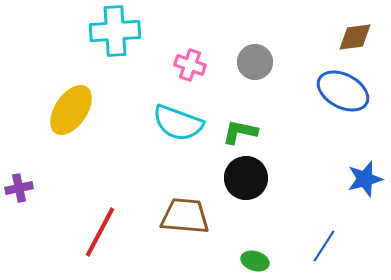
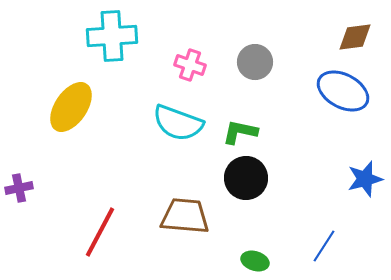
cyan cross: moved 3 px left, 5 px down
yellow ellipse: moved 3 px up
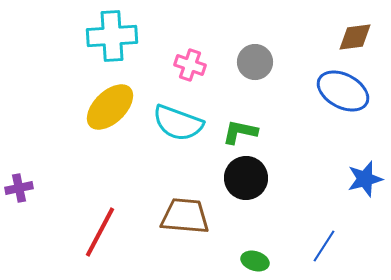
yellow ellipse: moved 39 px right; rotated 12 degrees clockwise
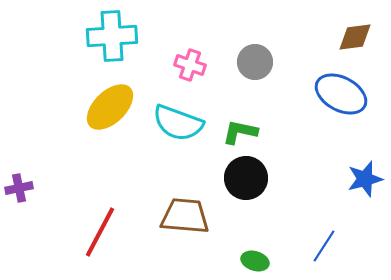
blue ellipse: moved 2 px left, 3 px down
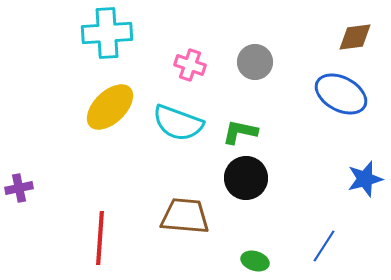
cyan cross: moved 5 px left, 3 px up
red line: moved 6 px down; rotated 24 degrees counterclockwise
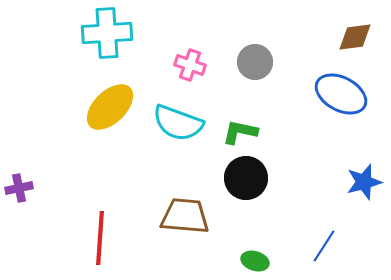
blue star: moved 1 px left, 3 px down
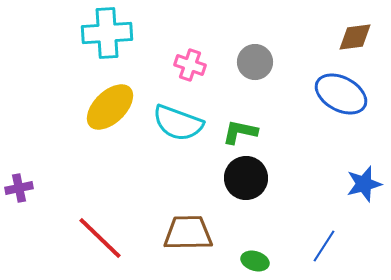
blue star: moved 2 px down
brown trapezoid: moved 3 px right, 17 px down; rotated 6 degrees counterclockwise
red line: rotated 50 degrees counterclockwise
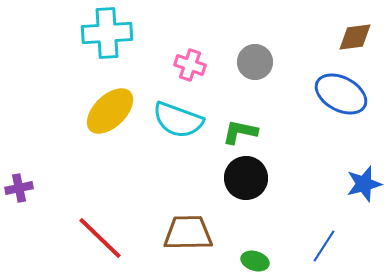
yellow ellipse: moved 4 px down
cyan semicircle: moved 3 px up
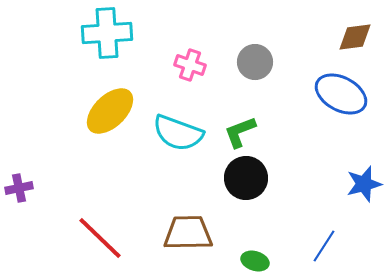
cyan semicircle: moved 13 px down
green L-shape: rotated 33 degrees counterclockwise
